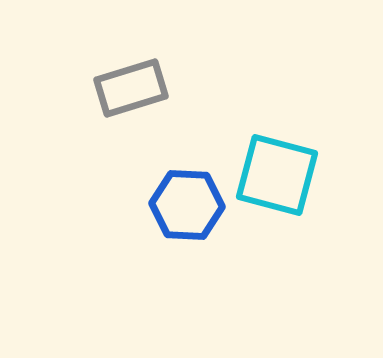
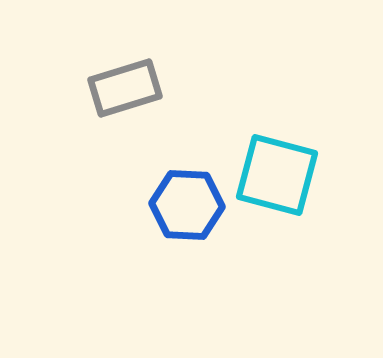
gray rectangle: moved 6 px left
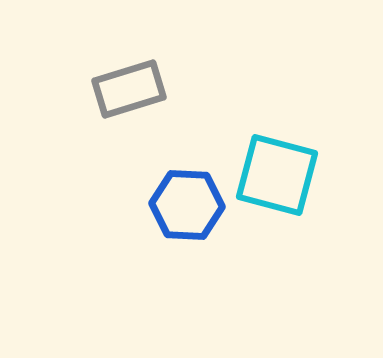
gray rectangle: moved 4 px right, 1 px down
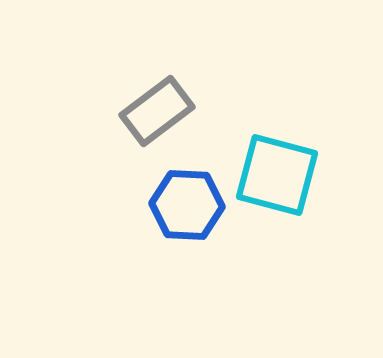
gray rectangle: moved 28 px right, 22 px down; rotated 20 degrees counterclockwise
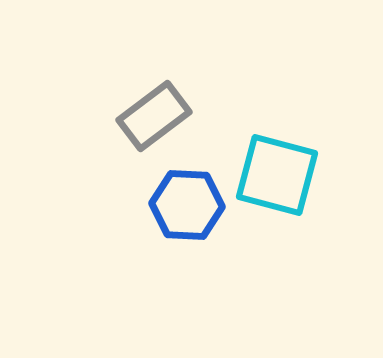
gray rectangle: moved 3 px left, 5 px down
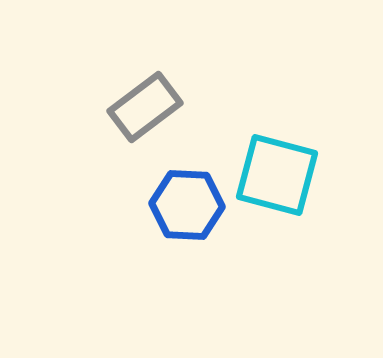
gray rectangle: moved 9 px left, 9 px up
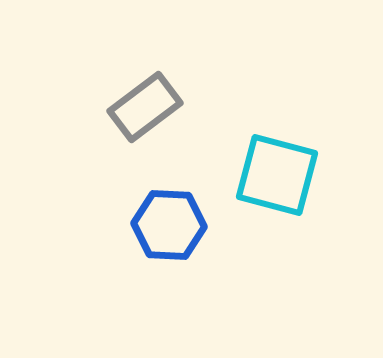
blue hexagon: moved 18 px left, 20 px down
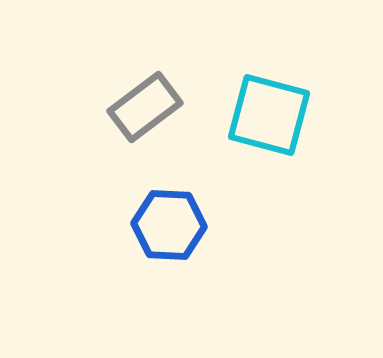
cyan square: moved 8 px left, 60 px up
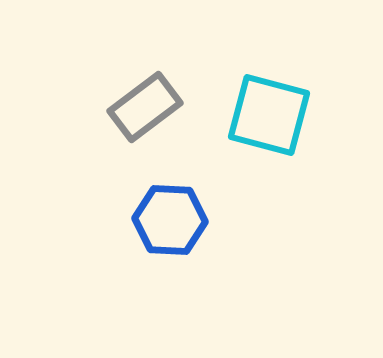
blue hexagon: moved 1 px right, 5 px up
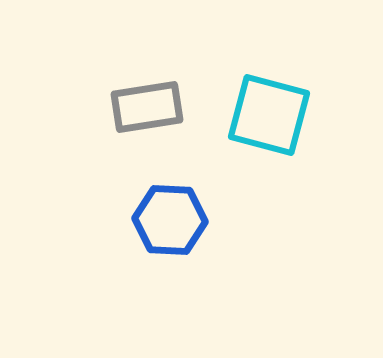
gray rectangle: moved 2 px right; rotated 28 degrees clockwise
